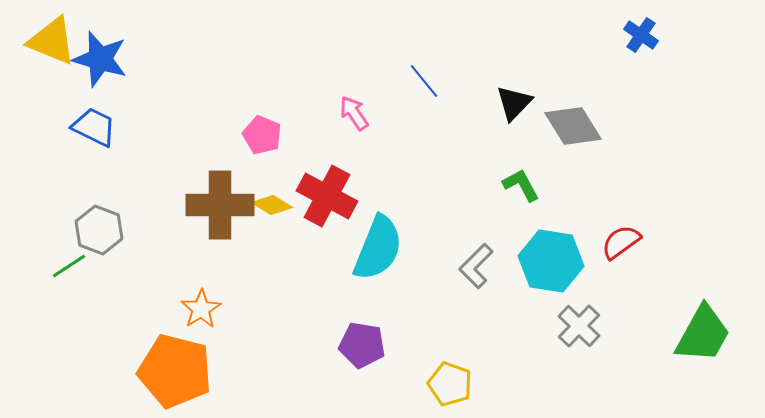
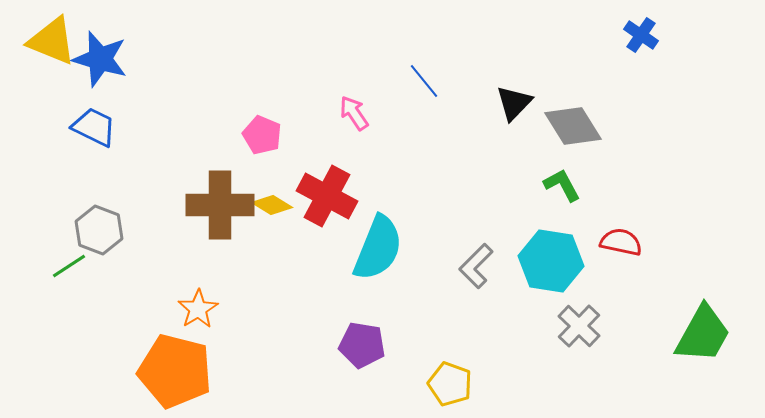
green L-shape: moved 41 px right
red semicircle: rotated 48 degrees clockwise
orange star: moved 3 px left
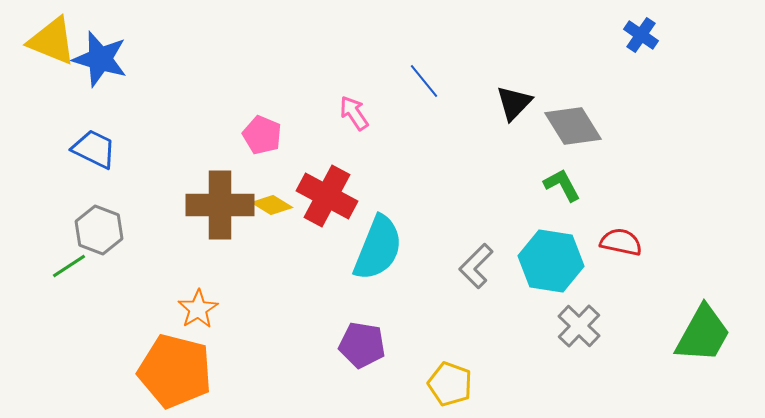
blue trapezoid: moved 22 px down
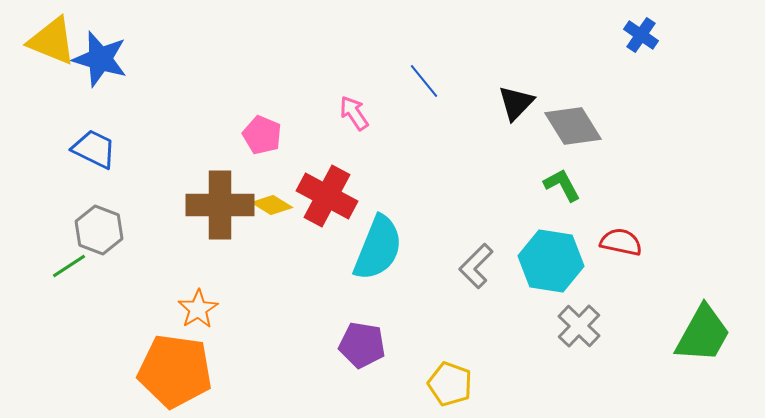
black triangle: moved 2 px right
orange pentagon: rotated 6 degrees counterclockwise
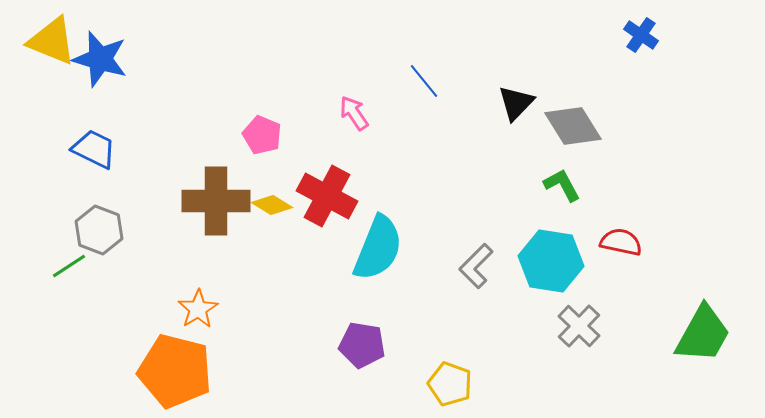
brown cross: moved 4 px left, 4 px up
orange pentagon: rotated 6 degrees clockwise
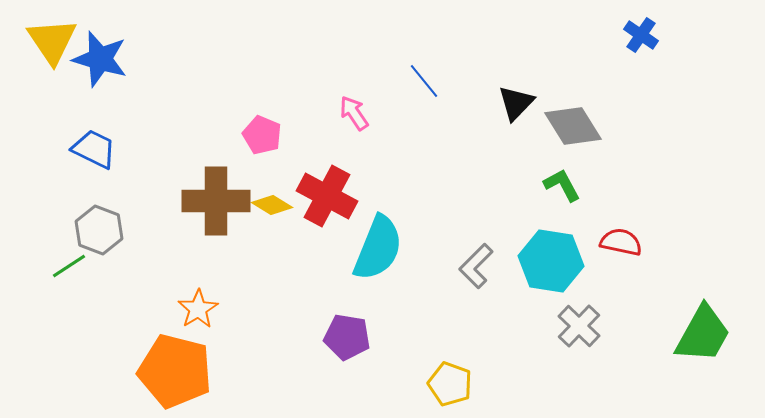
yellow triangle: rotated 34 degrees clockwise
purple pentagon: moved 15 px left, 8 px up
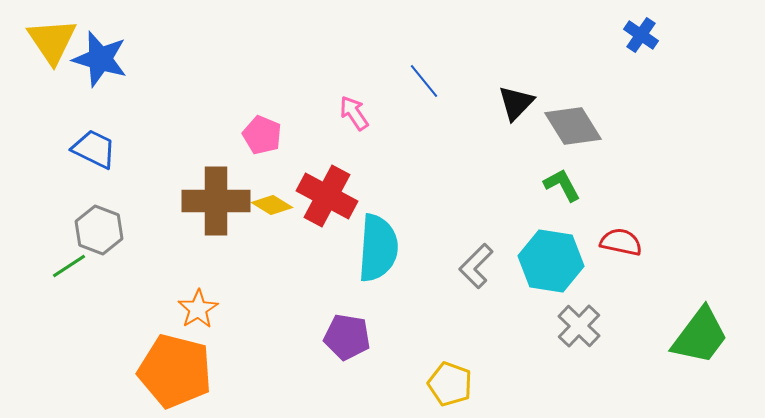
cyan semicircle: rotated 18 degrees counterclockwise
green trapezoid: moved 3 px left, 2 px down; rotated 8 degrees clockwise
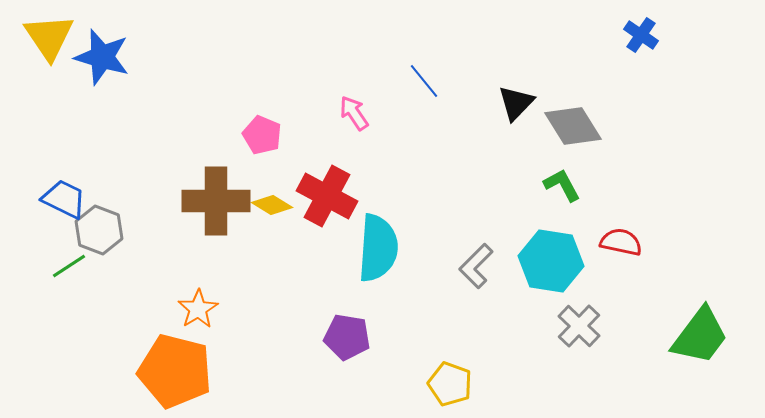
yellow triangle: moved 3 px left, 4 px up
blue star: moved 2 px right, 2 px up
blue trapezoid: moved 30 px left, 50 px down
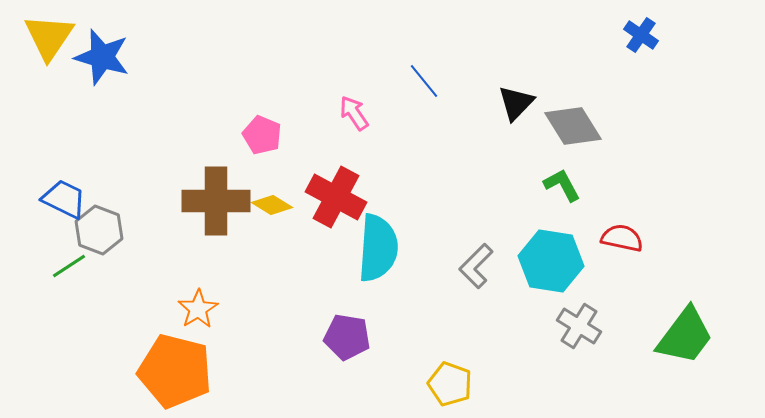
yellow triangle: rotated 8 degrees clockwise
red cross: moved 9 px right, 1 px down
red semicircle: moved 1 px right, 4 px up
gray cross: rotated 12 degrees counterclockwise
green trapezoid: moved 15 px left
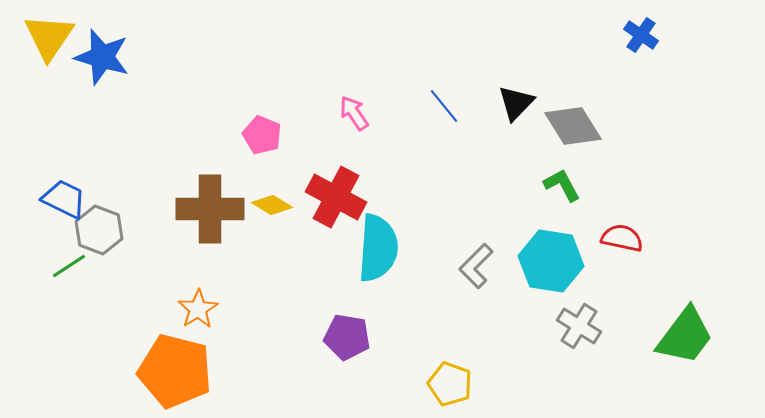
blue line: moved 20 px right, 25 px down
brown cross: moved 6 px left, 8 px down
